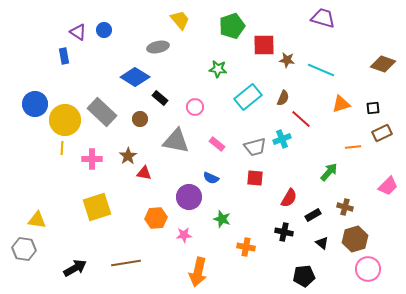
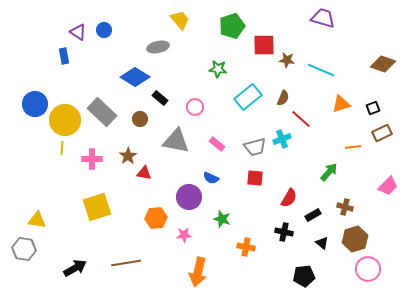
black square at (373, 108): rotated 16 degrees counterclockwise
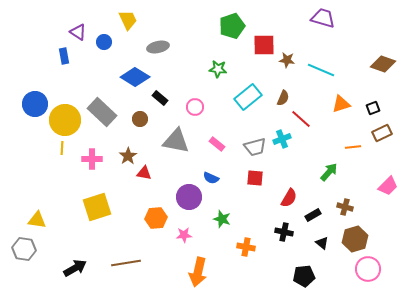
yellow trapezoid at (180, 20): moved 52 px left; rotated 15 degrees clockwise
blue circle at (104, 30): moved 12 px down
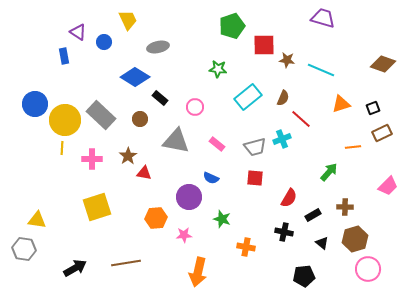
gray rectangle at (102, 112): moved 1 px left, 3 px down
brown cross at (345, 207): rotated 14 degrees counterclockwise
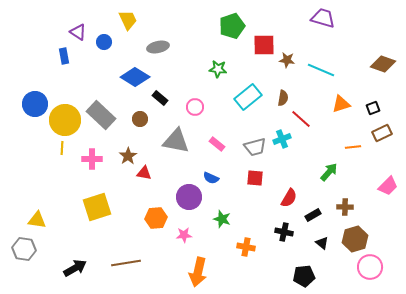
brown semicircle at (283, 98): rotated 14 degrees counterclockwise
pink circle at (368, 269): moved 2 px right, 2 px up
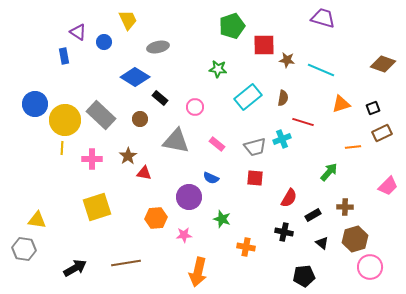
red line at (301, 119): moved 2 px right, 3 px down; rotated 25 degrees counterclockwise
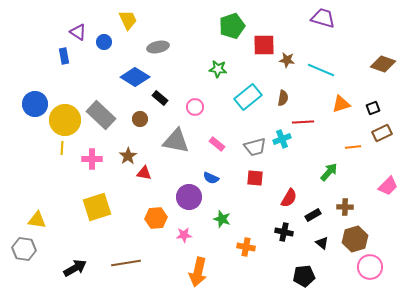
red line at (303, 122): rotated 20 degrees counterclockwise
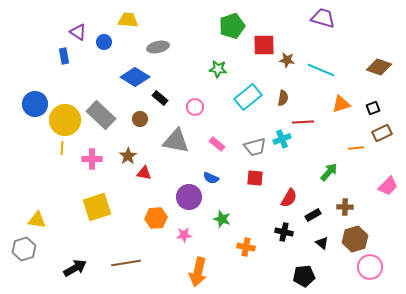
yellow trapezoid at (128, 20): rotated 60 degrees counterclockwise
brown diamond at (383, 64): moved 4 px left, 3 px down
orange line at (353, 147): moved 3 px right, 1 px down
gray hexagon at (24, 249): rotated 25 degrees counterclockwise
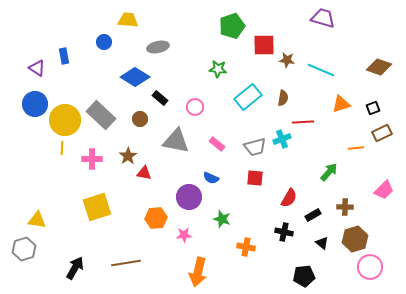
purple triangle at (78, 32): moved 41 px left, 36 px down
pink trapezoid at (388, 186): moved 4 px left, 4 px down
black arrow at (75, 268): rotated 30 degrees counterclockwise
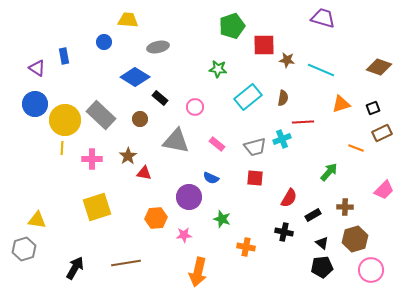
orange line at (356, 148): rotated 28 degrees clockwise
pink circle at (370, 267): moved 1 px right, 3 px down
black pentagon at (304, 276): moved 18 px right, 9 px up
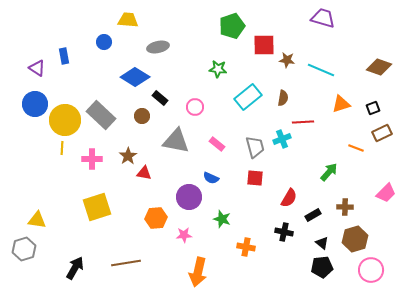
brown circle at (140, 119): moved 2 px right, 3 px up
gray trapezoid at (255, 147): rotated 90 degrees counterclockwise
pink trapezoid at (384, 190): moved 2 px right, 3 px down
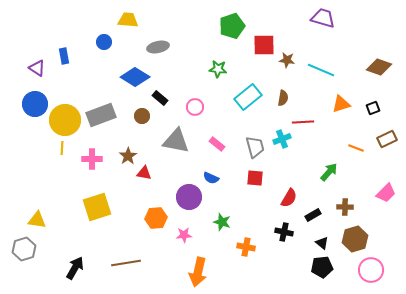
gray rectangle at (101, 115): rotated 64 degrees counterclockwise
brown rectangle at (382, 133): moved 5 px right, 6 px down
green star at (222, 219): moved 3 px down
